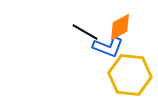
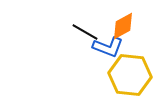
orange diamond: moved 3 px right, 1 px up
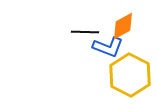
black line: rotated 28 degrees counterclockwise
yellow hexagon: rotated 21 degrees clockwise
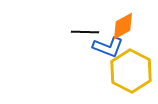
yellow hexagon: moved 1 px right, 4 px up
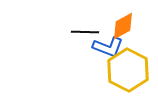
yellow hexagon: moved 3 px left, 1 px up
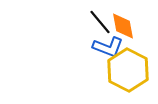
orange diamond: rotated 72 degrees counterclockwise
black line: moved 15 px right, 10 px up; rotated 48 degrees clockwise
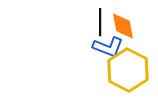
black line: rotated 40 degrees clockwise
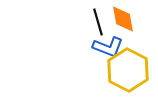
black line: moved 2 px left; rotated 16 degrees counterclockwise
orange diamond: moved 7 px up
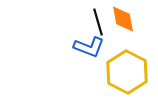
blue L-shape: moved 19 px left
yellow hexagon: moved 1 px left, 2 px down
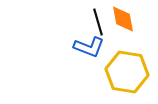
yellow hexagon: rotated 18 degrees counterclockwise
